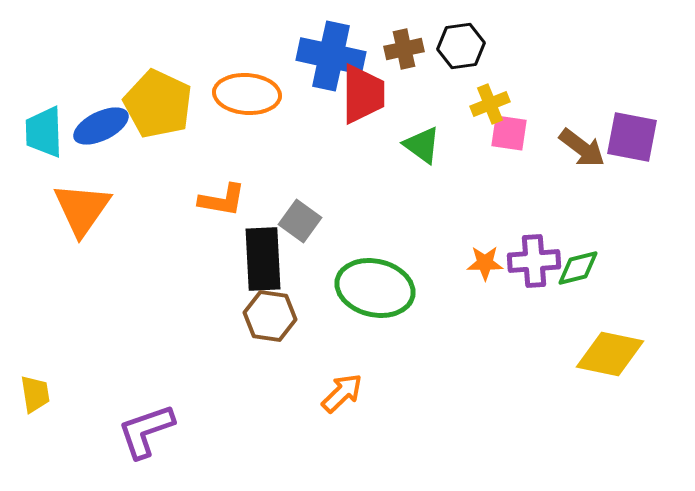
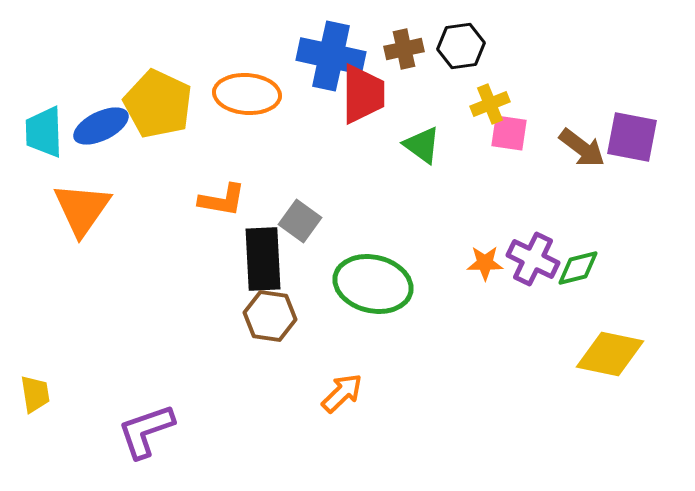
purple cross: moved 1 px left, 2 px up; rotated 30 degrees clockwise
green ellipse: moved 2 px left, 4 px up
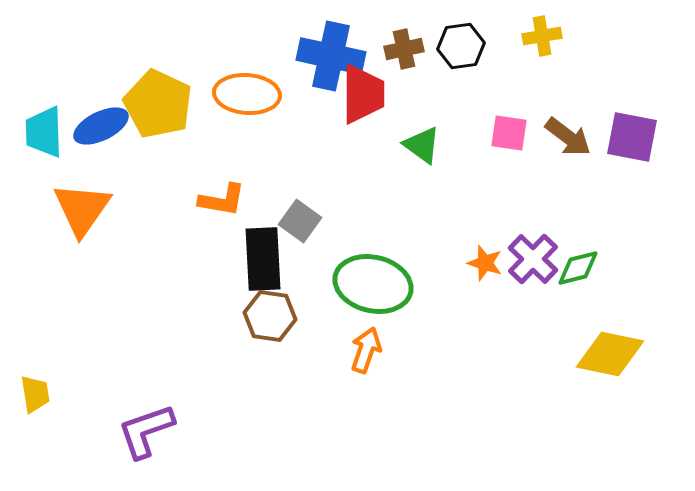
yellow cross: moved 52 px right, 68 px up; rotated 12 degrees clockwise
brown arrow: moved 14 px left, 11 px up
purple cross: rotated 18 degrees clockwise
orange star: rotated 18 degrees clockwise
orange arrow: moved 24 px right, 43 px up; rotated 27 degrees counterclockwise
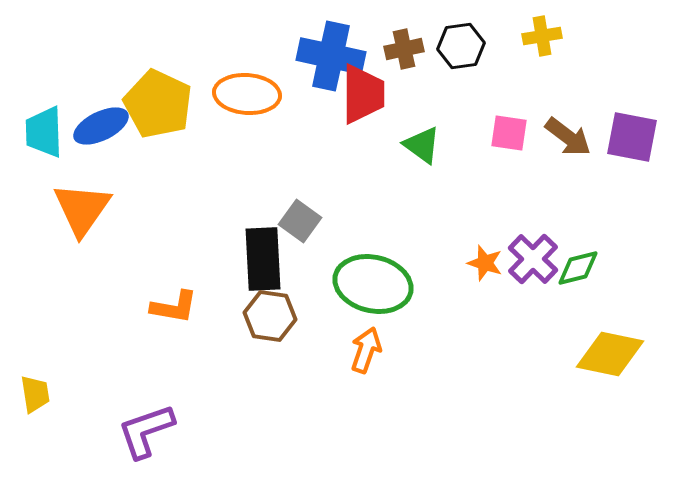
orange L-shape: moved 48 px left, 107 px down
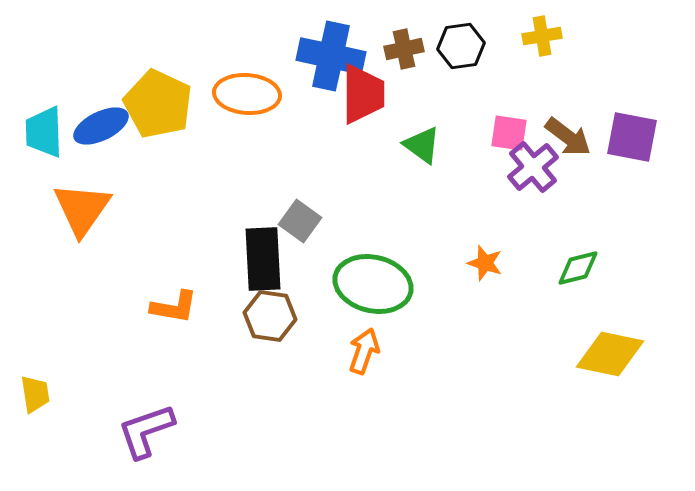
purple cross: moved 92 px up; rotated 6 degrees clockwise
orange arrow: moved 2 px left, 1 px down
